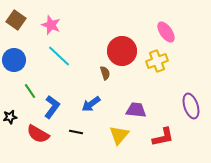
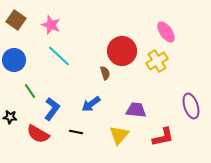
yellow cross: rotated 10 degrees counterclockwise
blue L-shape: moved 2 px down
black star: rotated 16 degrees clockwise
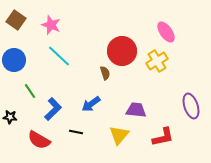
blue L-shape: moved 1 px right; rotated 10 degrees clockwise
red semicircle: moved 1 px right, 6 px down
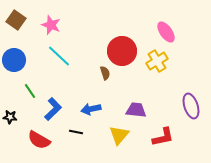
blue arrow: moved 5 px down; rotated 24 degrees clockwise
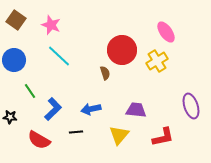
red circle: moved 1 px up
black line: rotated 16 degrees counterclockwise
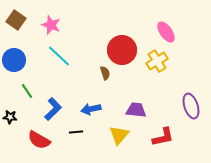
green line: moved 3 px left
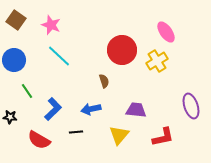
brown semicircle: moved 1 px left, 8 px down
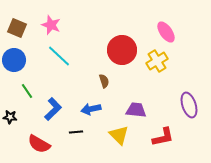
brown square: moved 1 px right, 8 px down; rotated 12 degrees counterclockwise
purple ellipse: moved 2 px left, 1 px up
yellow triangle: rotated 25 degrees counterclockwise
red semicircle: moved 4 px down
